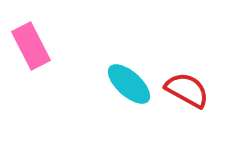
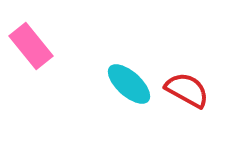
pink rectangle: rotated 12 degrees counterclockwise
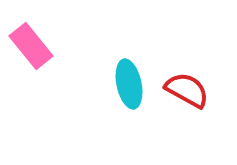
cyan ellipse: rotated 36 degrees clockwise
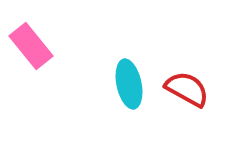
red semicircle: moved 1 px up
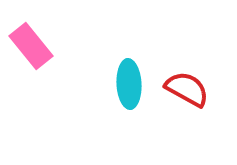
cyan ellipse: rotated 9 degrees clockwise
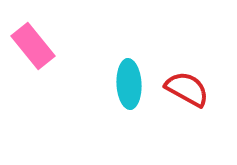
pink rectangle: moved 2 px right
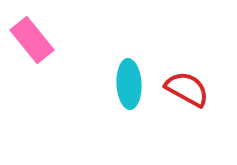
pink rectangle: moved 1 px left, 6 px up
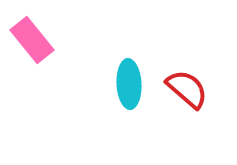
red semicircle: rotated 12 degrees clockwise
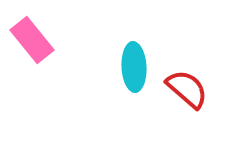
cyan ellipse: moved 5 px right, 17 px up
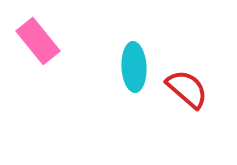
pink rectangle: moved 6 px right, 1 px down
